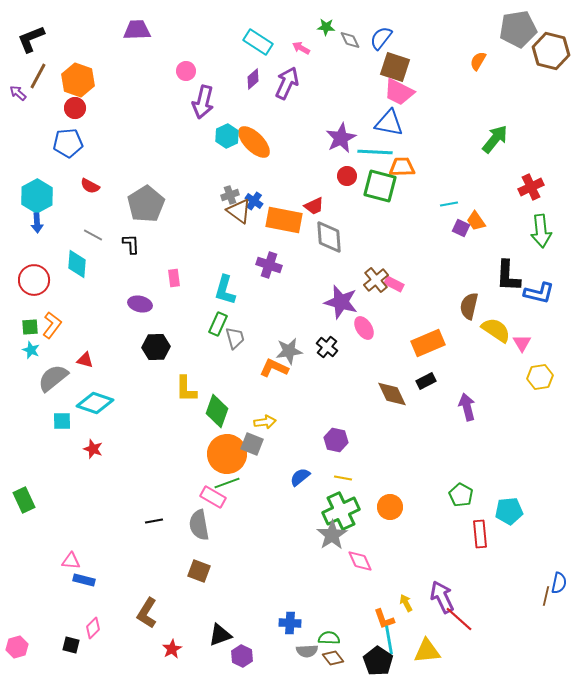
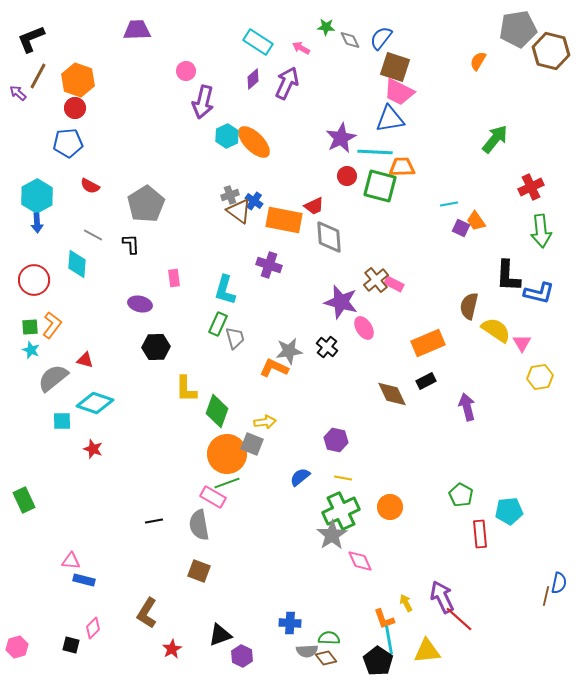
blue triangle at (389, 123): moved 1 px right, 4 px up; rotated 20 degrees counterclockwise
brown diamond at (333, 658): moved 7 px left
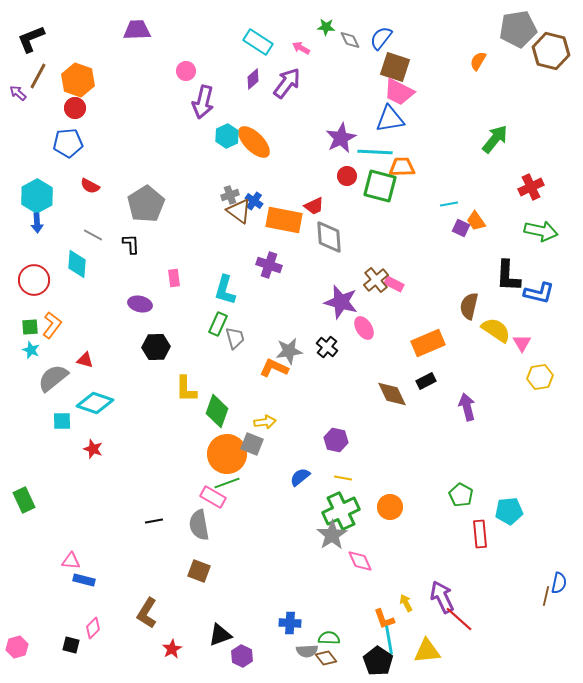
purple arrow at (287, 83): rotated 12 degrees clockwise
green arrow at (541, 231): rotated 72 degrees counterclockwise
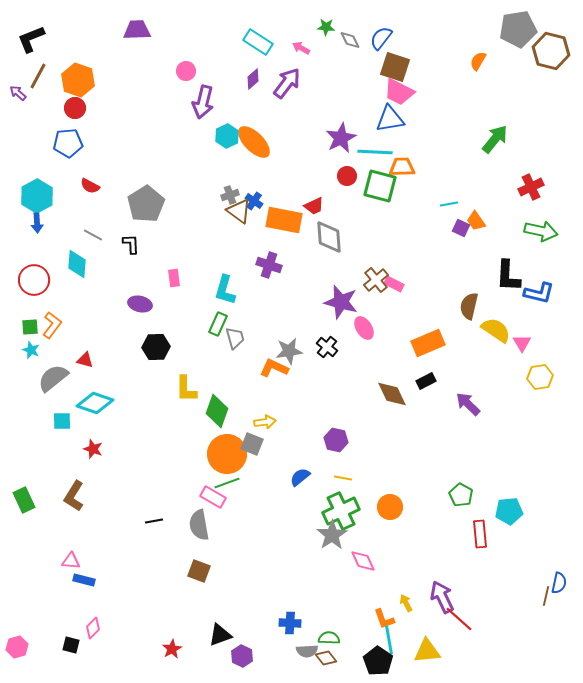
purple arrow at (467, 407): moved 1 px right, 3 px up; rotated 32 degrees counterclockwise
pink diamond at (360, 561): moved 3 px right
brown L-shape at (147, 613): moved 73 px left, 117 px up
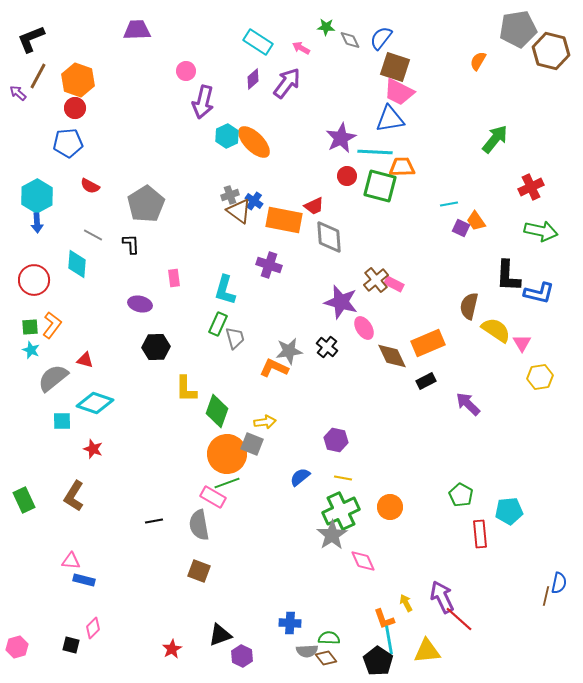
brown diamond at (392, 394): moved 38 px up
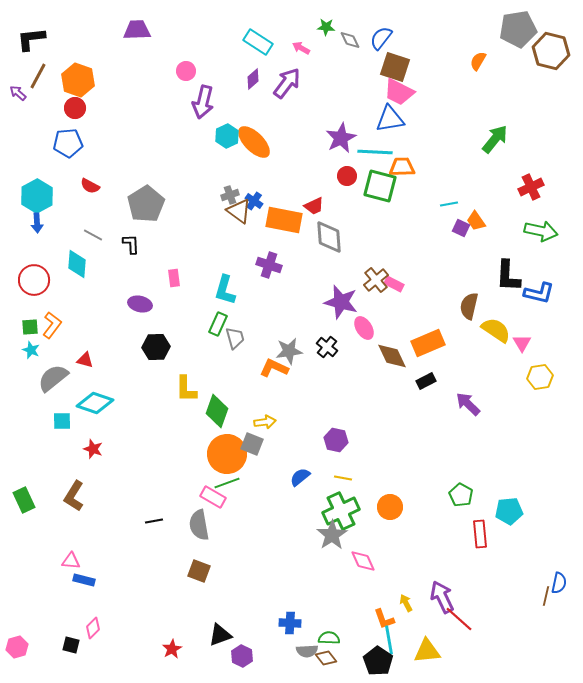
black L-shape at (31, 39): rotated 16 degrees clockwise
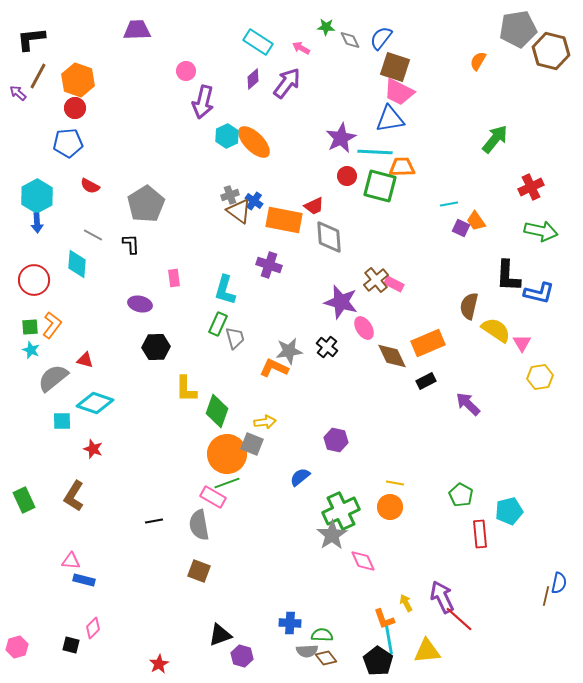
yellow line at (343, 478): moved 52 px right, 5 px down
cyan pentagon at (509, 511): rotated 8 degrees counterclockwise
green semicircle at (329, 638): moved 7 px left, 3 px up
red star at (172, 649): moved 13 px left, 15 px down
purple hexagon at (242, 656): rotated 10 degrees counterclockwise
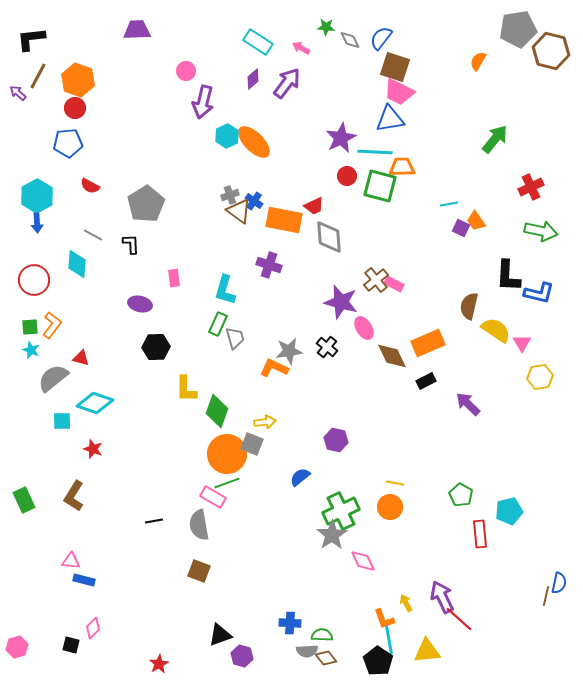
red triangle at (85, 360): moved 4 px left, 2 px up
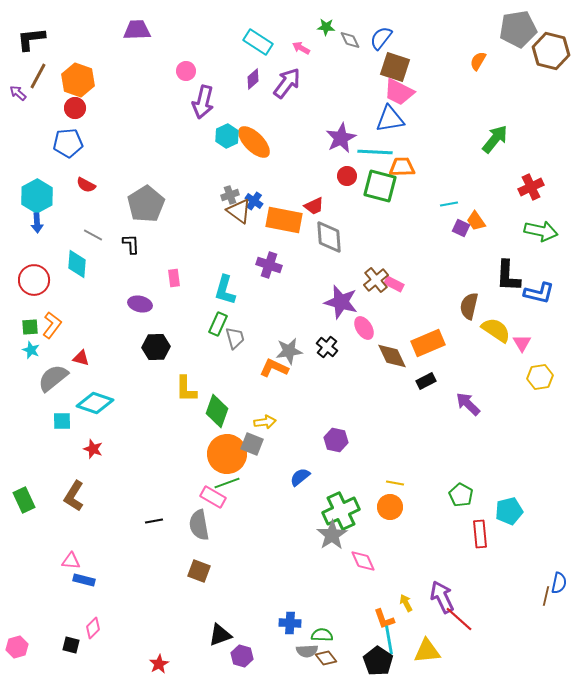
red semicircle at (90, 186): moved 4 px left, 1 px up
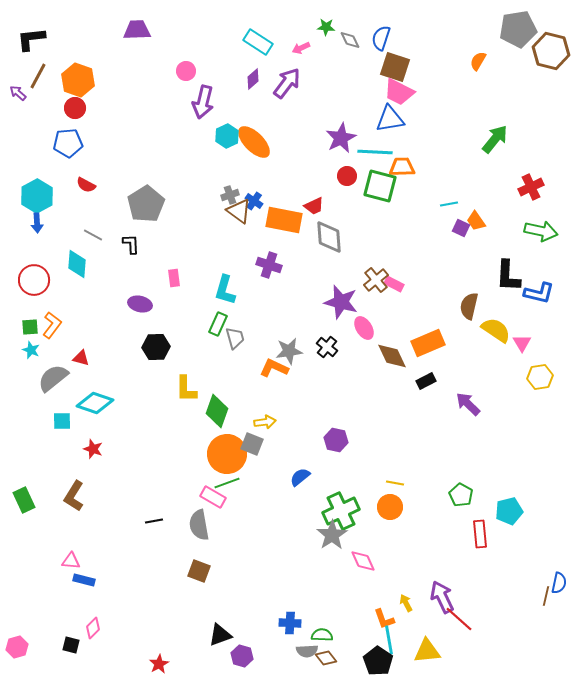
blue semicircle at (381, 38): rotated 20 degrees counterclockwise
pink arrow at (301, 48): rotated 54 degrees counterclockwise
